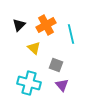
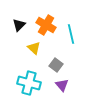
orange cross: rotated 30 degrees counterclockwise
gray square: rotated 16 degrees clockwise
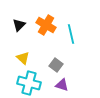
yellow triangle: moved 11 px left, 10 px down
purple triangle: rotated 32 degrees counterclockwise
